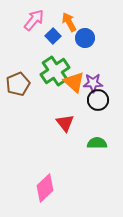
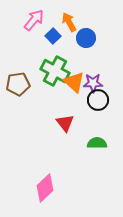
blue circle: moved 1 px right
green cross: rotated 28 degrees counterclockwise
brown pentagon: rotated 15 degrees clockwise
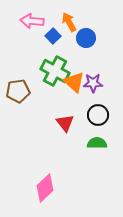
pink arrow: moved 2 px left, 1 px down; rotated 125 degrees counterclockwise
brown pentagon: moved 7 px down
black circle: moved 15 px down
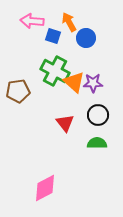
blue square: rotated 28 degrees counterclockwise
pink diamond: rotated 16 degrees clockwise
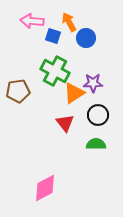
orange triangle: moved 11 px down; rotated 45 degrees clockwise
green semicircle: moved 1 px left, 1 px down
